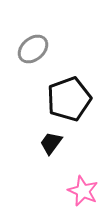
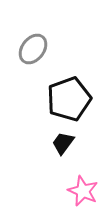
gray ellipse: rotated 12 degrees counterclockwise
black trapezoid: moved 12 px right
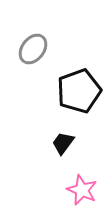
black pentagon: moved 10 px right, 8 px up
pink star: moved 1 px left, 1 px up
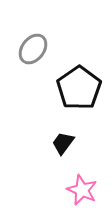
black pentagon: moved 3 px up; rotated 15 degrees counterclockwise
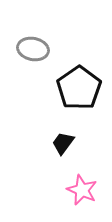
gray ellipse: rotated 64 degrees clockwise
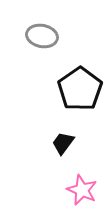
gray ellipse: moved 9 px right, 13 px up
black pentagon: moved 1 px right, 1 px down
